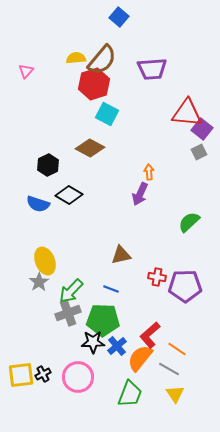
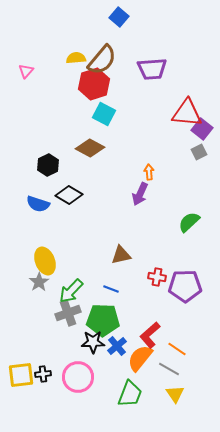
cyan square: moved 3 px left
black cross: rotated 21 degrees clockwise
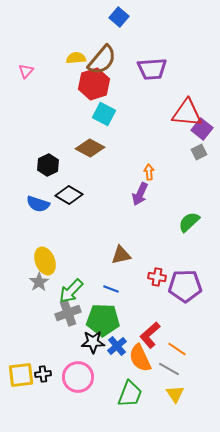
orange semicircle: rotated 64 degrees counterclockwise
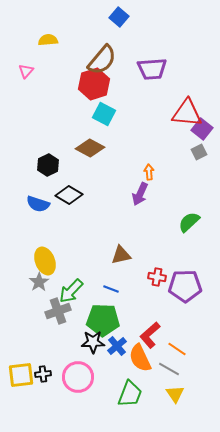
yellow semicircle: moved 28 px left, 18 px up
gray cross: moved 10 px left, 2 px up
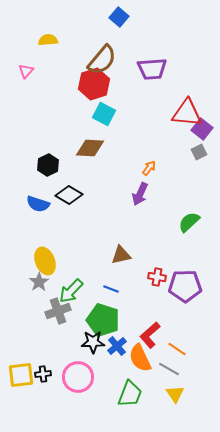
brown diamond: rotated 24 degrees counterclockwise
orange arrow: moved 4 px up; rotated 42 degrees clockwise
green pentagon: rotated 16 degrees clockwise
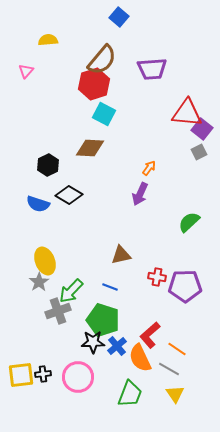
blue line: moved 1 px left, 2 px up
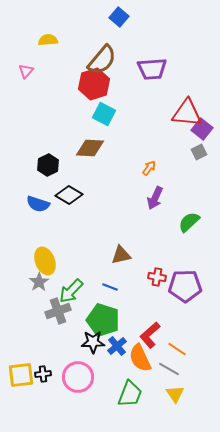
purple arrow: moved 15 px right, 4 px down
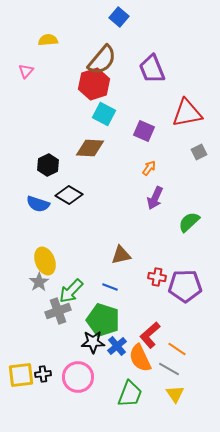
purple trapezoid: rotated 72 degrees clockwise
red triangle: rotated 16 degrees counterclockwise
purple square: moved 58 px left, 2 px down; rotated 15 degrees counterclockwise
